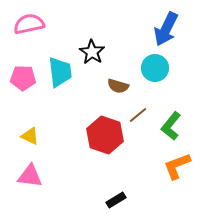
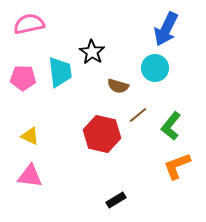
red hexagon: moved 3 px left, 1 px up; rotated 6 degrees counterclockwise
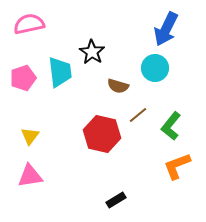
pink pentagon: rotated 20 degrees counterclockwise
yellow triangle: rotated 42 degrees clockwise
pink triangle: rotated 16 degrees counterclockwise
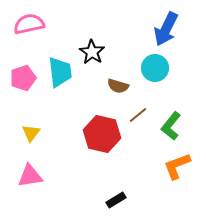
yellow triangle: moved 1 px right, 3 px up
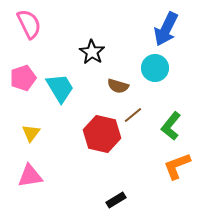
pink semicircle: rotated 76 degrees clockwise
cyan trapezoid: moved 16 px down; rotated 24 degrees counterclockwise
brown line: moved 5 px left
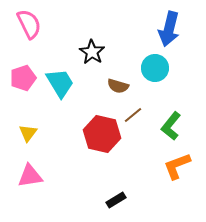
blue arrow: moved 3 px right; rotated 12 degrees counterclockwise
cyan trapezoid: moved 5 px up
yellow triangle: moved 3 px left
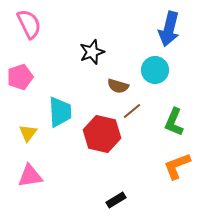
black star: rotated 20 degrees clockwise
cyan circle: moved 2 px down
pink pentagon: moved 3 px left, 1 px up
cyan trapezoid: moved 29 px down; rotated 28 degrees clockwise
brown line: moved 1 px left, 4 px up
green L-shape: moved 3 px right, 4 px up; rotated 16 degrees counterclockwise
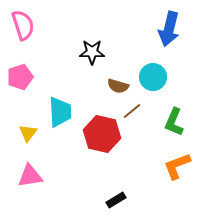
pink semicircle: moved 6 px left, 1 px down; rotated 8 degrees clockwise
black star: rotated 20 degrees clockwise
cyan circle: moved 2 px left, 7 px down
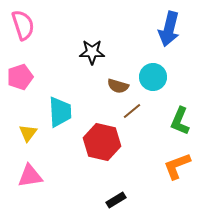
green L-shape: moved 6 px right, 1 px up
red hexagon: moved 8 px down
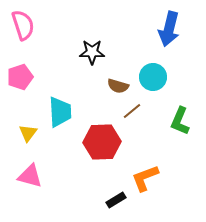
red hexagon: rotated 15 degrees counterclockwise
orange L-shape: moved 32 px left, 12 px down
pink triangle: rotated 24 degrees clockwise
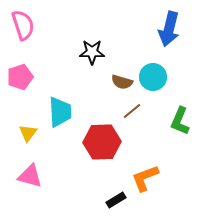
brown semicircle: moved 4 px right, 4 px up
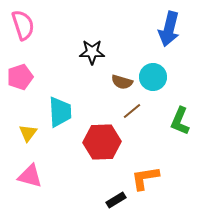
orange L-shape: rotated 12 degrees clockwise
